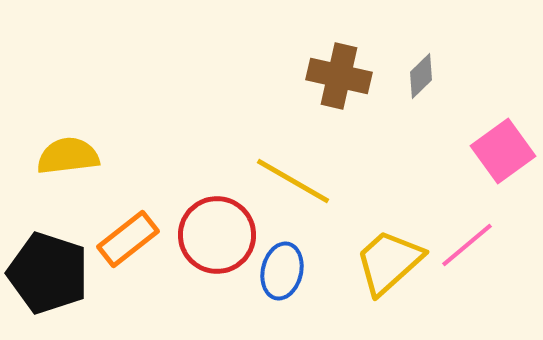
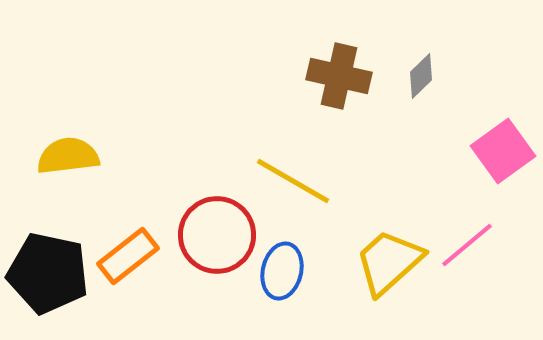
orange rectangle: moved 17 px down
black pentagon: rotated 6 degrees counterclockwise
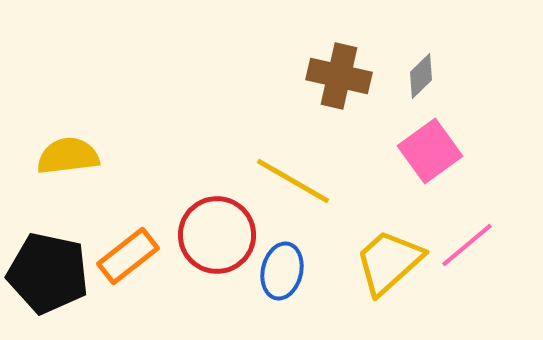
pink square: moved 73 px left
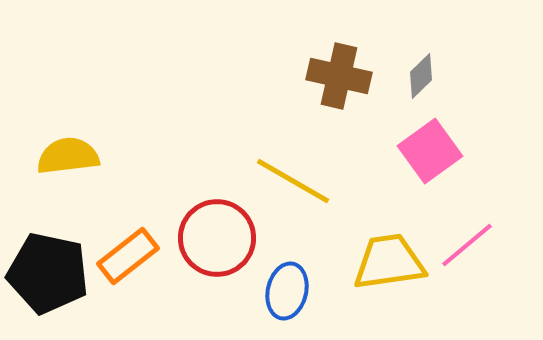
red circle: moved 3 px down
yellow trapezoid: rotated 34 degrees clockwise
blue ellipse: moved 5 px right, 20 px down
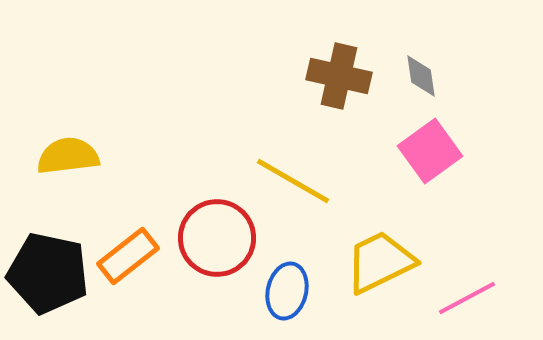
gray diamond: rotated 54 degrees counterclockwise
pink line: moved 53 px down; rotated 12 degrees clockwise
yellow trapezoid: moved 9 px left; rotated 18 degrees counterclockwise
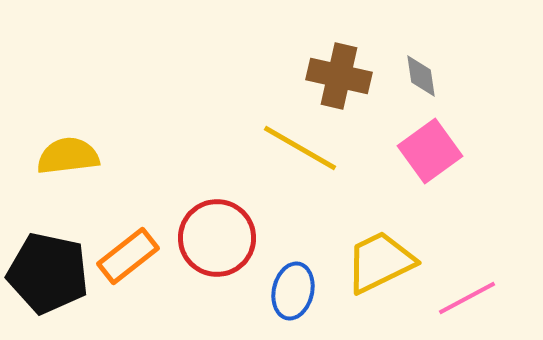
yellow line: moved 7 px right, 33 px up
blue ellipse: moved 6 px right
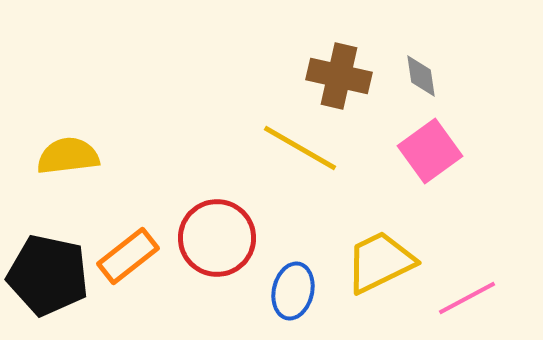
black pentagon: moved 2 px down
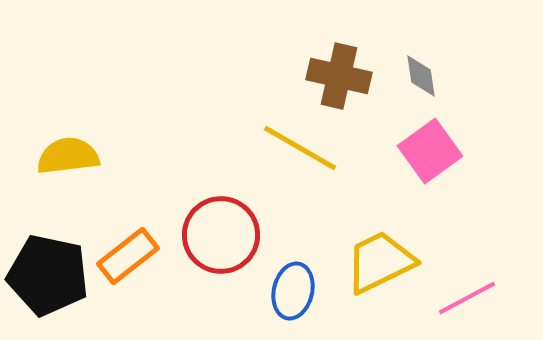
red circle: moved 4 px right, 3 px up
